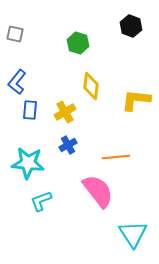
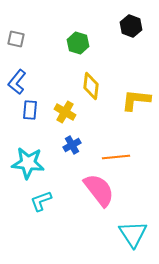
gray square: moved 1 px right, 5 px down
yellow cross: rotated 30 degrees counterclockwise
blue cross: moved 4 px right
pink semicircle: moved 1 px right, 1 px up
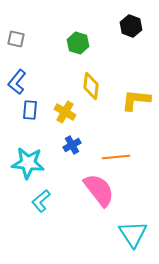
cyan L-shape: rotated 20 degrees counterclockwise
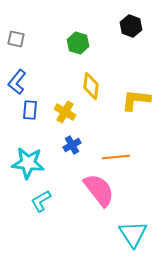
cyan L-shape: rotated 10 degrees clockwise
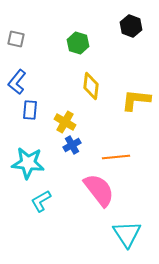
yellow cross: moved 10 px down
cyan triangle: moved 6 px left
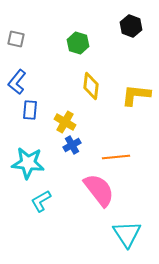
yellow L-shape: moved 5 px up
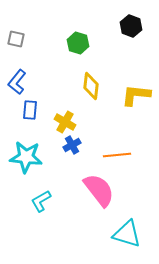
orange line: moved 1 px right, 2 px up
cyan star: moved 2 px left, 6 px up
cyan triangle: rotated 40 degrees counterclockwise
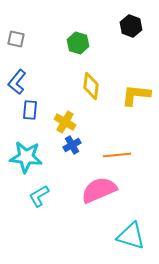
pink semicircle: rotated 75 degrees counterclockwise
cyan L-shape: moved 2 px left, 5 px up
cyan triangle: moved 4 px right, 2 px down
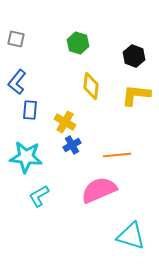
black hexagon: moved 3 px right, 30 px down
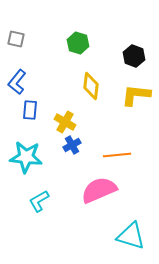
cyan L-shape: moved 5 px down
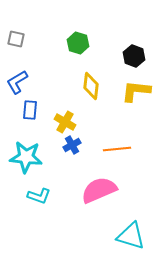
blue L-shape: rotated 20 degrees clockwise
yellow L-shape: moved 4 px up
orange line: moved 6 px up
cyan L-shape: moved 5 px up; rotated 130 degrees counterclockwise
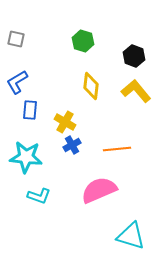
green hexagon: moved 5 px right, 2 px up
yellow L-shape: rotated 44 degrees clockwise
